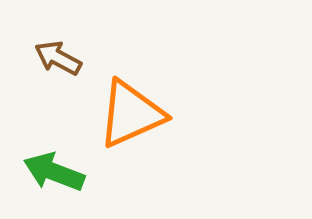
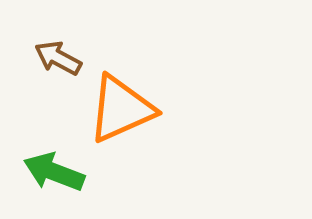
orange triangle: moved 10 px left, 5 px up
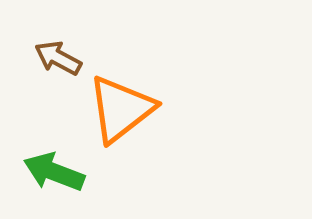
orange triangle: rotated 14 degrees counterclockwise
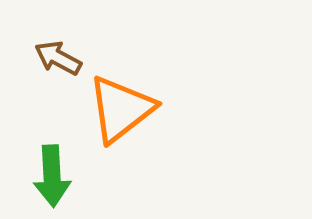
green arrow: moved 2 px left, 4 px down; rotated 114 degrees counterclockwise
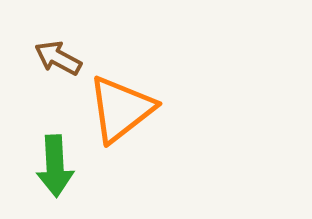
green arrow: moved 3 px right, 10 px up
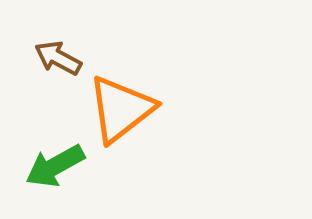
green arrow: rotated 64 degrees clockwise
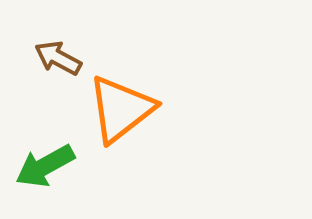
green arrow: moved 10 px left
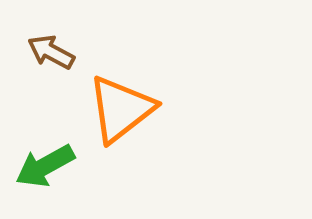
brown arrow: moved 7 px left, 6 px up
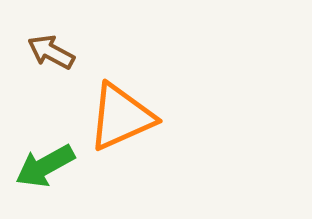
orange triangle: moved 8 px down; rotated 14 degrees clockwise
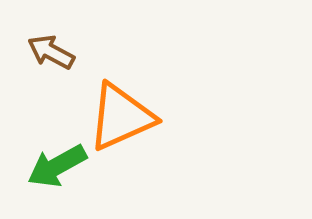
green arrow: moved 12 px right
